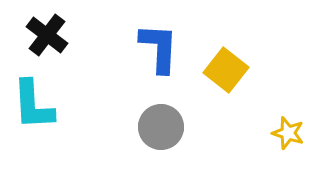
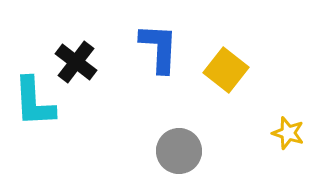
black cross: moved 29 px right, 27 px down
cyan L-shape: moved 1 px right, 3 px up
gray circle: moved 18 px right, 24 px down
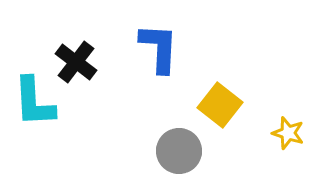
yellow square: moved 6 px left, 35 px down
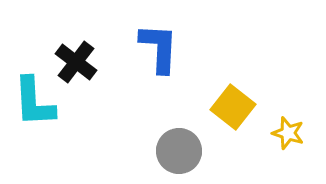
yellow square: moved 13 px right, 2 px down
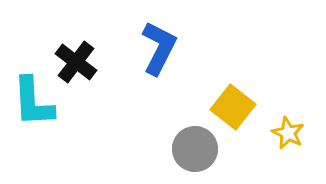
blue L-shape: rotated 24 degrees clockwise
cyan L-shape: moved 1 px left
yellow star: rotated 8 degrees clockwise
gray circle: moved 16 px right, 2 px up
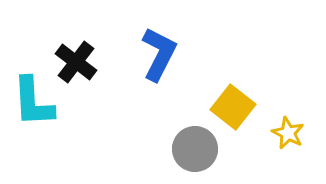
blue L-shape: moved 6 px down
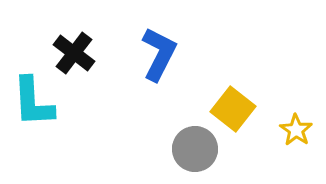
black cross: moved 2 px left, 9 px up
yellow square: moved 2 px down
yellow star: moved 8 px right, 3 px up; rotated 8 degrees clockwise
